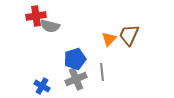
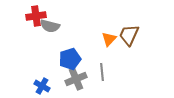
blue pentagon: moved 5 px left
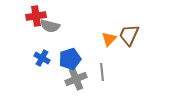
blue cross: moved 28 px up
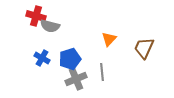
red cross: rotated 24 degrees clockwise
brown trapezoid: moved 15 px right, 13 px down
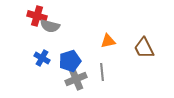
red cross: moved 1 px right
orange triangle: moved 1 px left, 2 px down; rotated 35 degrees clockwise
brown trapezoid: rotated 50 degrees counterclockwise
blue pentagon: moved 2 px down
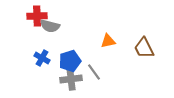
red cross: rotated 18 degrees counterclockwise
gray line: moved 8 px left; rotated 30 degrees counterclockwise
gray cross: moved 5 px left; rotated 15 degrees clockwise
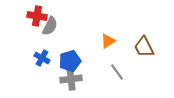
red cross: rotated 12 degrees clockwise
gray semicircle: rotated 78 degrees counterclockwise
orange triangle: rotated 21 degrees counterclockwise
brown trapezoid: moved 1 px up
gray line: moved 23 px right
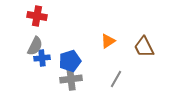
gray semicircle: moved 15 px left, 20 px down
blue cross: rotated 35 degrees counterclockwise
gray line: moved 1 px left, 7 px down; rotated 66 degrees clockwise
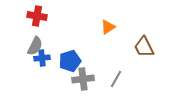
orange triangle: moved 14 px up
gray cross: moved 12 px right
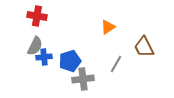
blue cross: moved 2 px right, 1 px up
gray line: moved 15 px up
